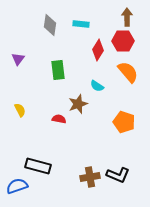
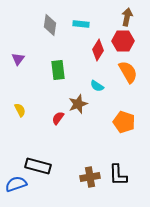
brown arrow: rotated 12 degrees clockwise
orange semicircle: rotated 10 degrees clockwise
red semicircle: moved 1 px left, 1 px up; rotated 64 degrees counterclockwise
black L-shape: rotated 65 degrees clockwise
blue semicircle: moved 1 px left, 2 px up
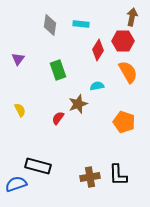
brown arrow: moved 5 px right
green rectangle: rotated 12 degrees counterclockwise
cyan semicircle: rotated 136 degrees clockwise
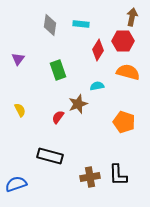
orange semicircle: rotated 45 degrees counterclockwise
red semicircle: moved 1 px up
black rectangle: moved 12 px right, 10 px up
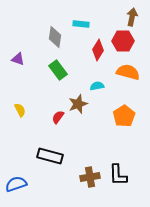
gray diamond: moved 5 px right, 12 px down
purple triangle: rotated 48 degrees counterclockwise
green rectangle: rotated 18 degrees counterclockwise
orange pentagon: moved 6 px up; rotated 20 degrees clockwise
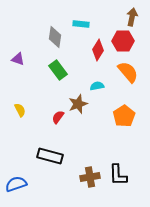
orange semicircle: rotated 35 degrees clockwise
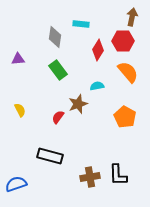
purple triangle: rotated 24 degrees counterclockwise
orange pentagon: moved 1 px right, 1 px down; rotated 10 degrees counterclockwise
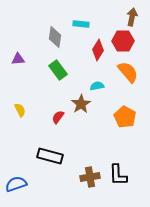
brown star: moved 3 px right; rotated 12 degrees counterclockwise
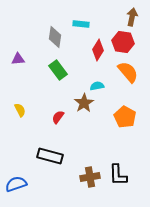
red hexagon: moved 1 px down; rotated 10 degrees clockwise
brown star: moved 3 px right, 1 px up
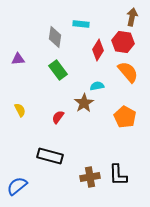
blue semicircle: moved 1 px right, 2 px down; rotated 20 degrees counterclockwise
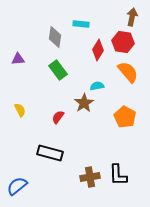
black rectangle: moved 3 px up
